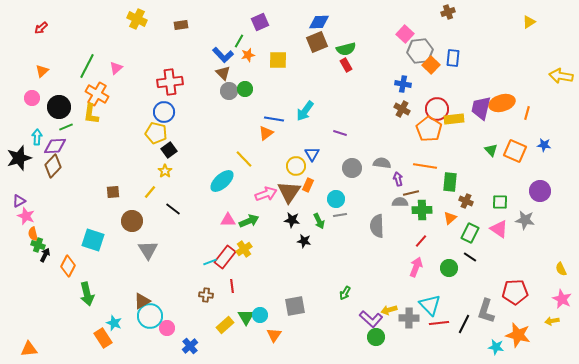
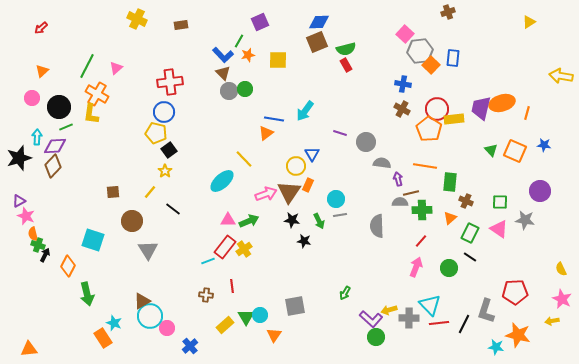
gray circle at (352, 168): moved 14 px right, 26 px up
red rectangle at (225, 257): moved 10 px up
cyan line at (210, 262): moved 2 px left, 1 px up
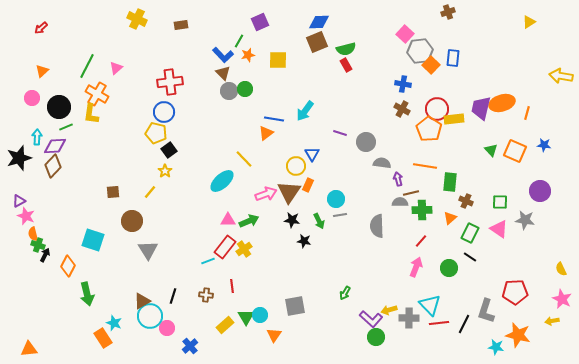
black line at (173, 209): moved 87 px down; rotated 70 degrees clockwise
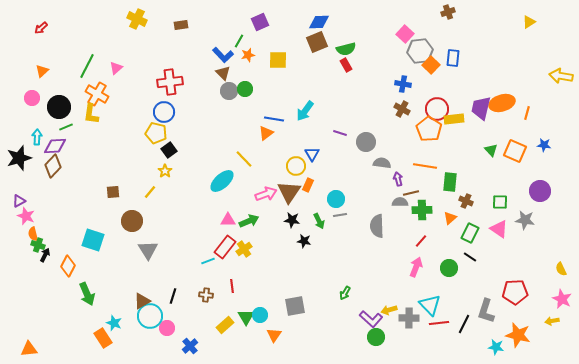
green arrow at (87, 294): rotated 10 degrees counterclockwise
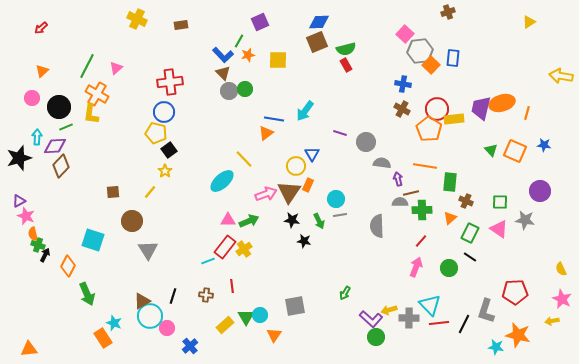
brown diamond at (53, 166): moved 8 px right
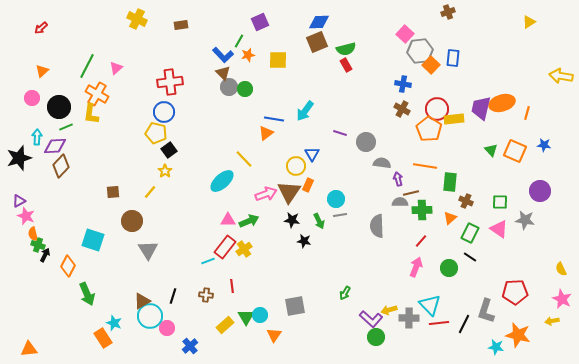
gray circle at (229, 91): moved 4 px up
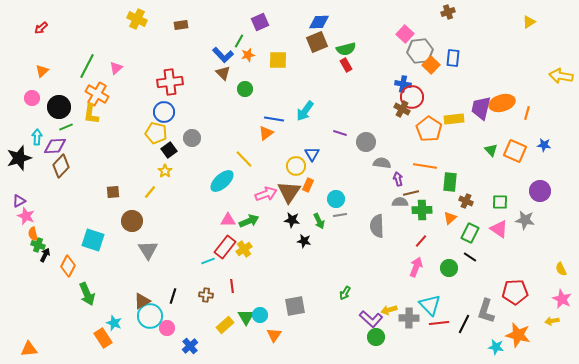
gray circle at (229, 87): moved 37 px left, 51 px down
red circle at (437, 109): moved 25 px left, 12 px up
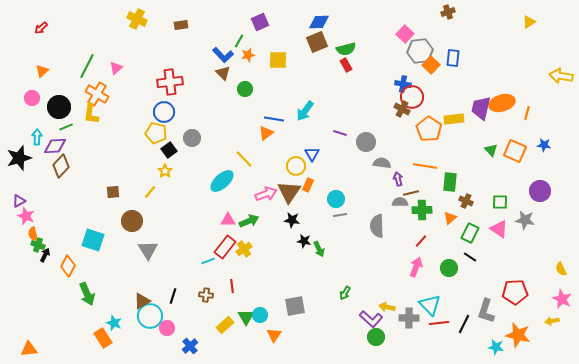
green arrow at (319, 221): moved 28 px down
yellow arrow at (389, 310): moved 2 px left, 3 px up; rotated 28 degrees clockwise
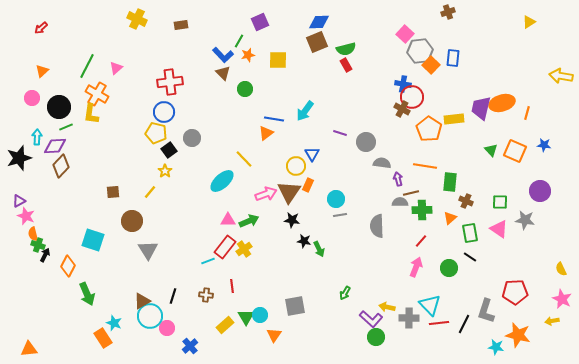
green rectangle at (470, 233): rotated 36 degrees counterclockwise
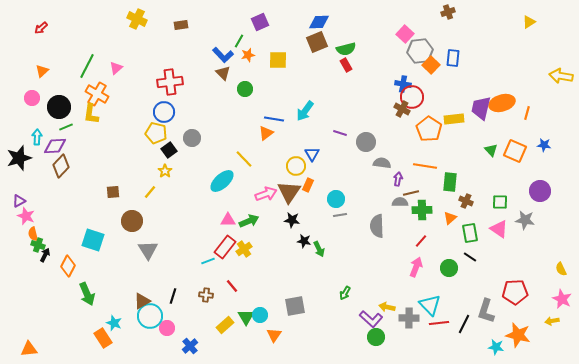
purple arrow at (398, 179): rotated 24 degrees clockwise
red line at (232, 286): rotated 32 degrees counterclockwise
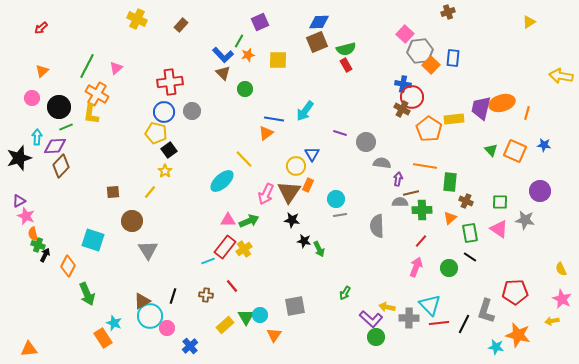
brown rectangle at (181, 25): rotated 40 degrees counterclockwise
gray circle at (192, 138): moved 27 px up
pink arrow at (266, 194): rotated 135 degrees clockwise
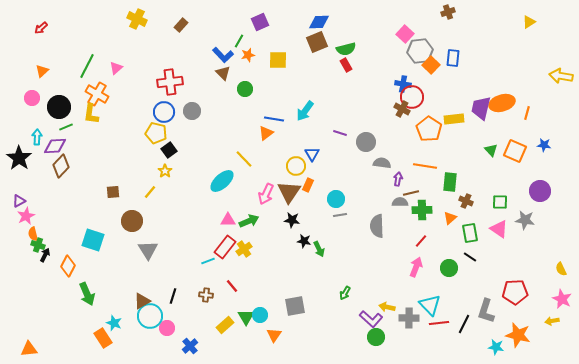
black star at (19, 158): rotated 20 degrees counterclockwise
pink star at (26, 216): rotated 24 degrees clockwise
